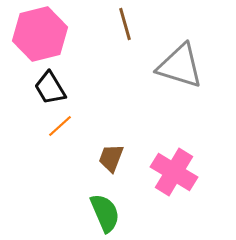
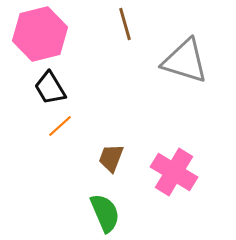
gray triangle: moved 5 px right, 5 px up
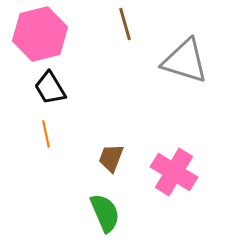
orange line: moved 14 px left, 8 px down; rotated 60 degrees counterclockwise
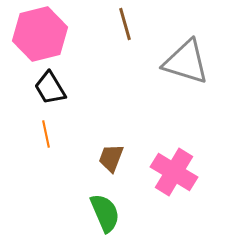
gray triangle: moved 1 px right, 1 px down
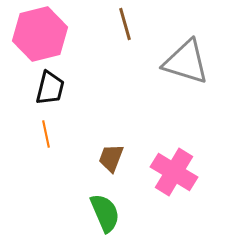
black trapezoid: rotated 135 degrees counterclockwise
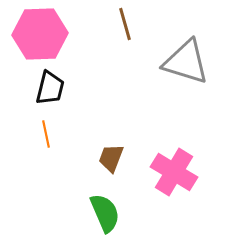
pink hexagon: rotated 12 degrees clockwise
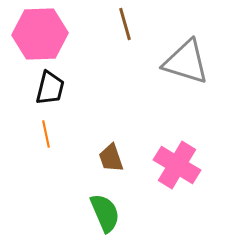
brown trapezoid: rotated 40 degrees counterclockwise
pink cross: moved 3 px right, 7 px up
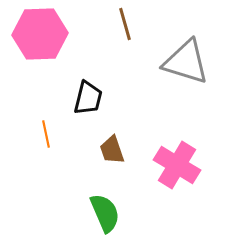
black trapezoid: moved 38 px right, 10 px down
brown trapezoid: moved 1 px right, 8 px up
